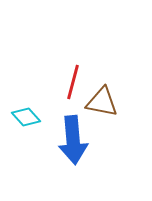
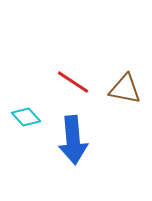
red line: rotated 72 degrees counterclockwise
brown triangle: moved 23 px right, 13 px up
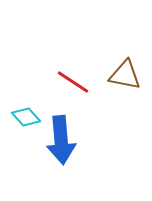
brown triangle: moved 14 px up
blue arrow: moved 12 px left
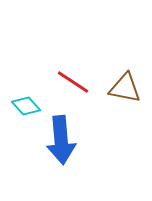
brown triangle: moved 13 px down
cyan diamond: moved 11 px up
